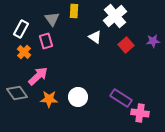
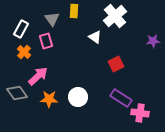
red square: moved 10 px left, 19 px down; rotated 14 degrees clockwise
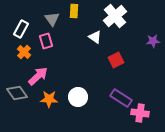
red square: moved 4 px up
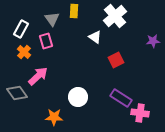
orange star: moved 5 px right, 18 px down
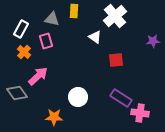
gray triangle: rotated 42 degrees counterclockwise
red square: rotated 21 degrees clockwise
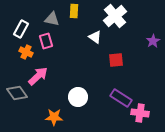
purple star: rotated 24 degrees counterclockwise
orange cross: moved 2 px right; rotated 16 degrees counterclockwise
